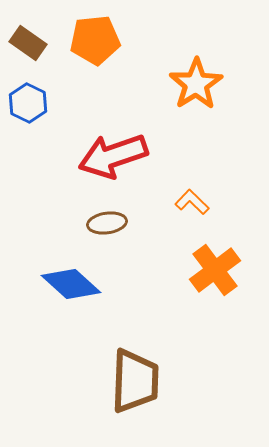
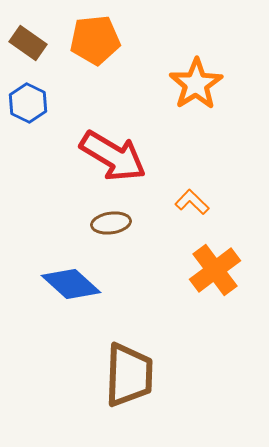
red arrow: rotated 130 degrees counterclockwise
brown ellipse: moved 4 px right
brown trapezoid: moved 6 px left, 6 px up
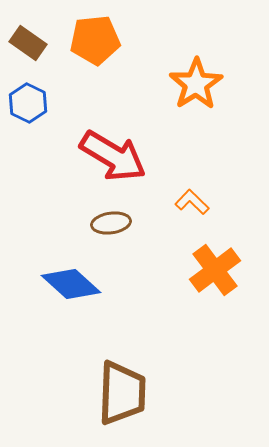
brown trapezoid: moved 7 px left, 18 px down
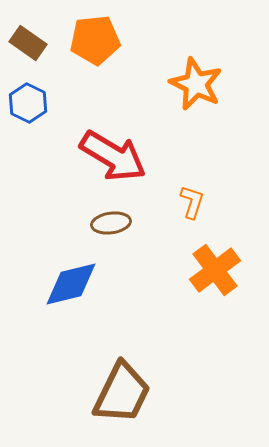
orange star: rotated 14 degrees counterclockwise
orange L-shape: rotated 64 degrees clockwise
blue diamond: rotated 56 degrees counterclockwise
brown trapezoid: rotated 24 degrees clockwise
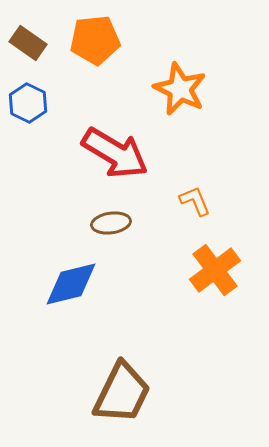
orange star: moved 16 px left, 5 px down
red arrow: moved 2 px right, 3 px up
orange L-shape: moved 3 px right, 1 px up; rotated 40 degrees counterclockwise
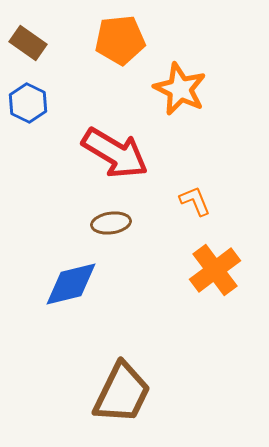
orange pentagon: moved 25 px right
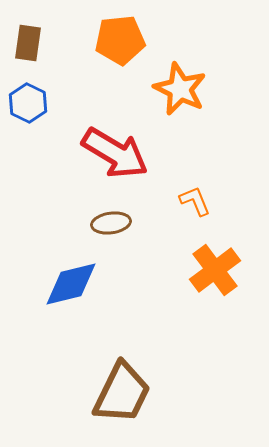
brown rectangle: rotated 63 degrees clockwise
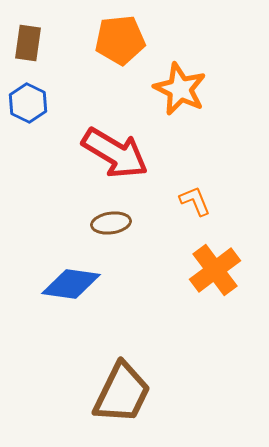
blue diamond: rotated 22 degrees clockwise
